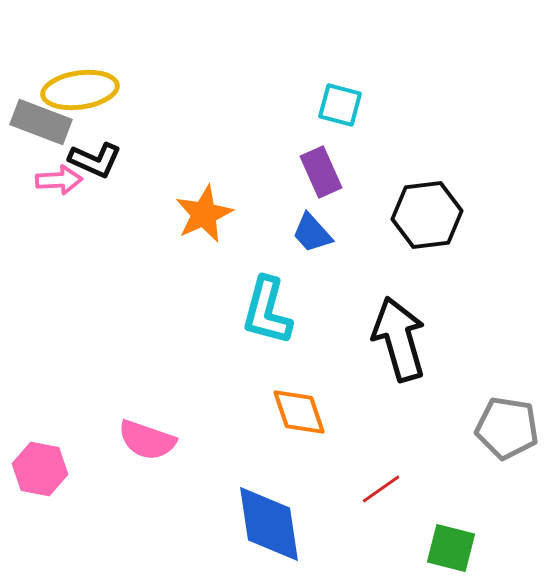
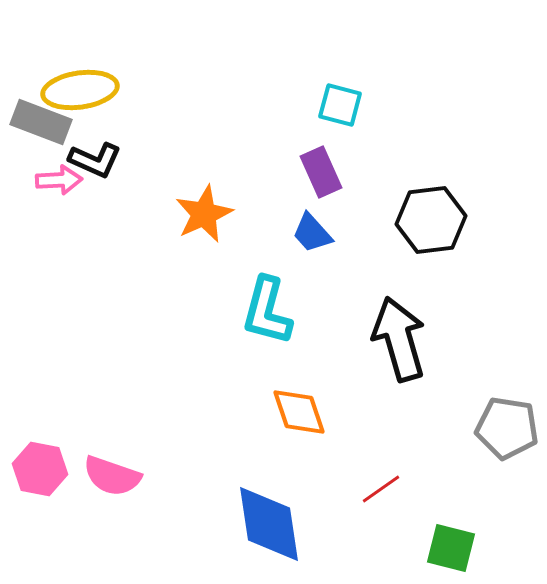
black hexagon: moved 4 px right, 5 px down
pink semicircle: moved 35 px left, 36 px down
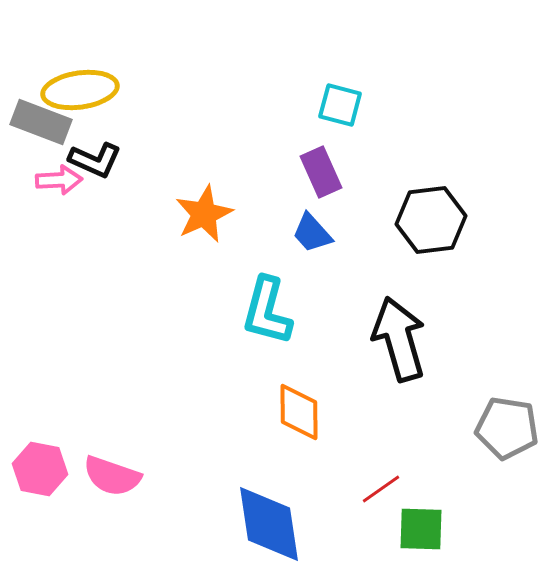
orange diamond: rotated 18 degrees clockwise
green square: moved 30 px left, 19 px up; rotated 12 degrees counterclockwise
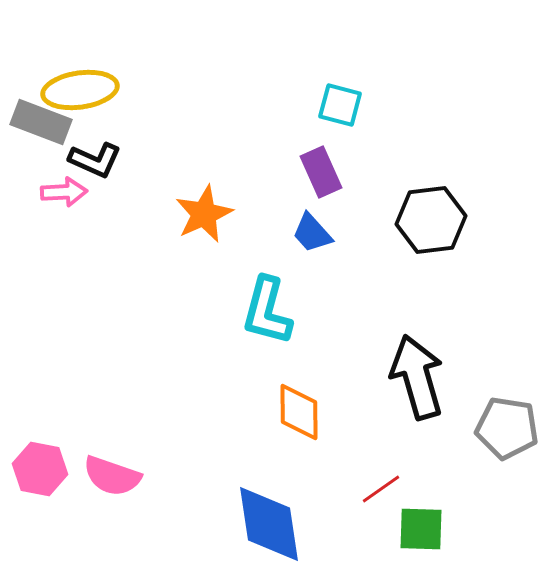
pink arrow: moved 5 px right, 12 px down
black arrow: moved 18 px right, 38 px down
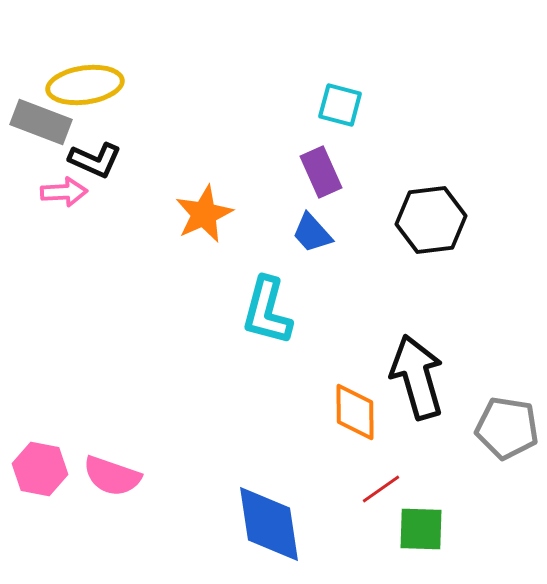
yellow ellipse: moved 5 px right, 5 px up
orange diamond: moved 56 px right
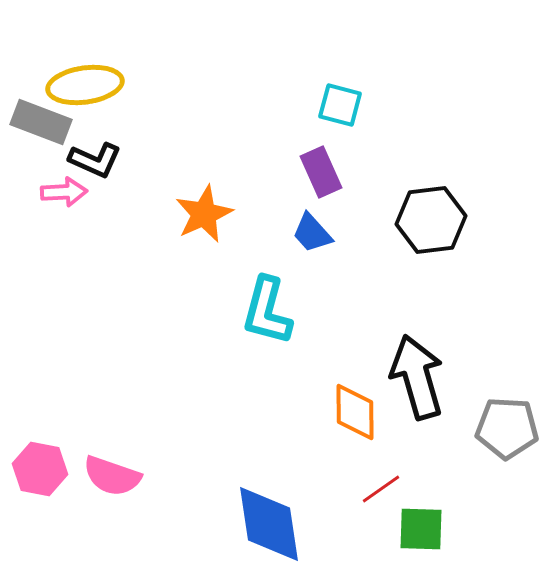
gray pentagon: rotated 6 degrees counterclockwise
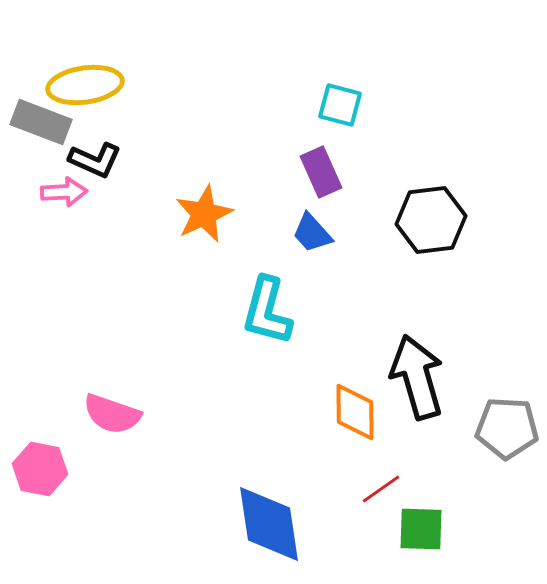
pink semicircle: moved 62 px up
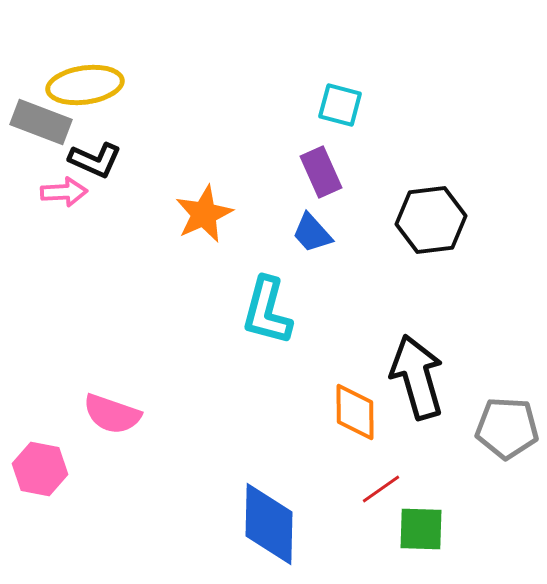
blue diamond: rotated 10 degrees clockwise
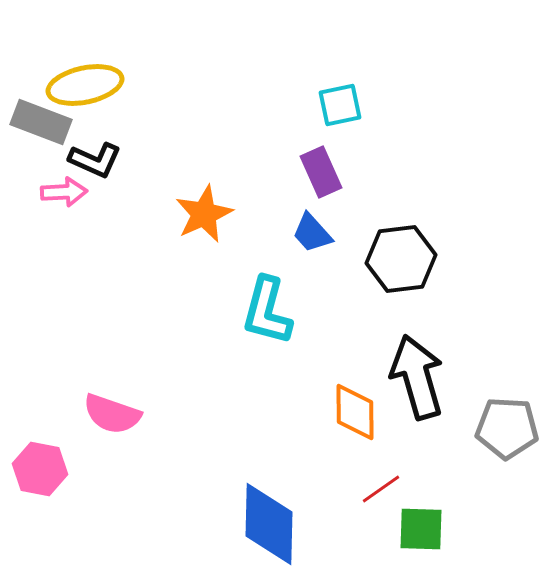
yellow ellipse: rotated 4 degrees counterclockwise
cyan square: rotated 27 degrees counterclockwise
black hexagon: moved 30 px left, 39 px down
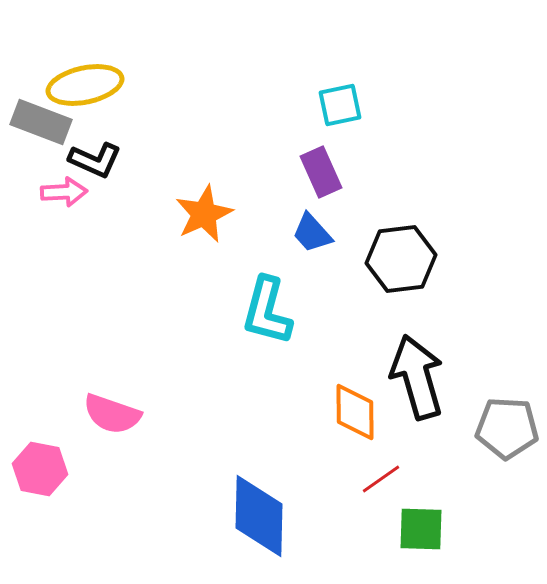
red line: moved 10 px up
blue diamond: moved 10 px left, 8 px up
